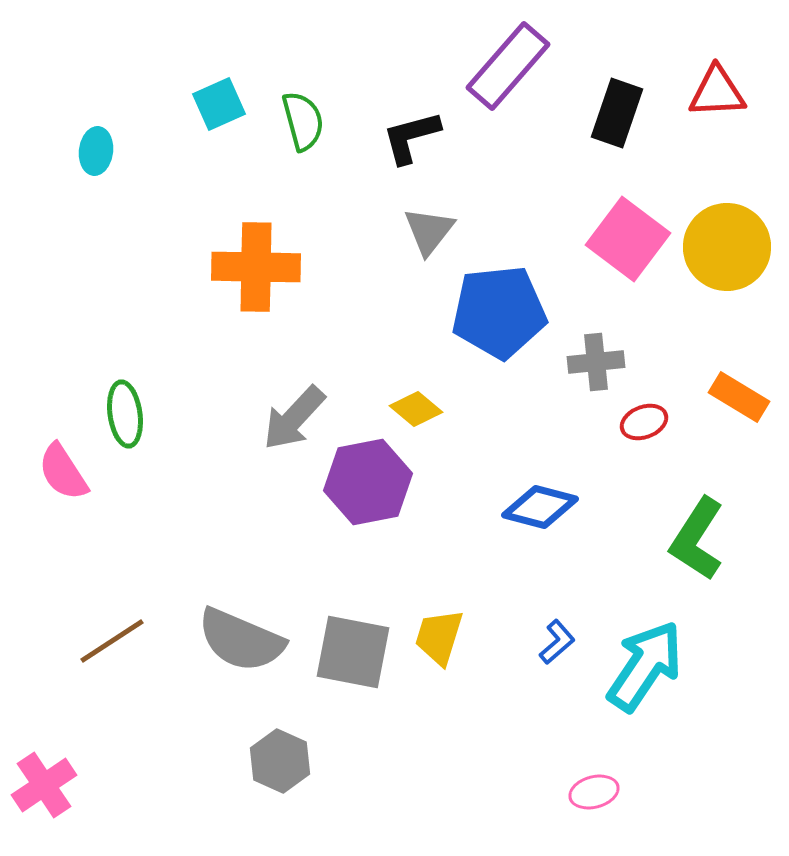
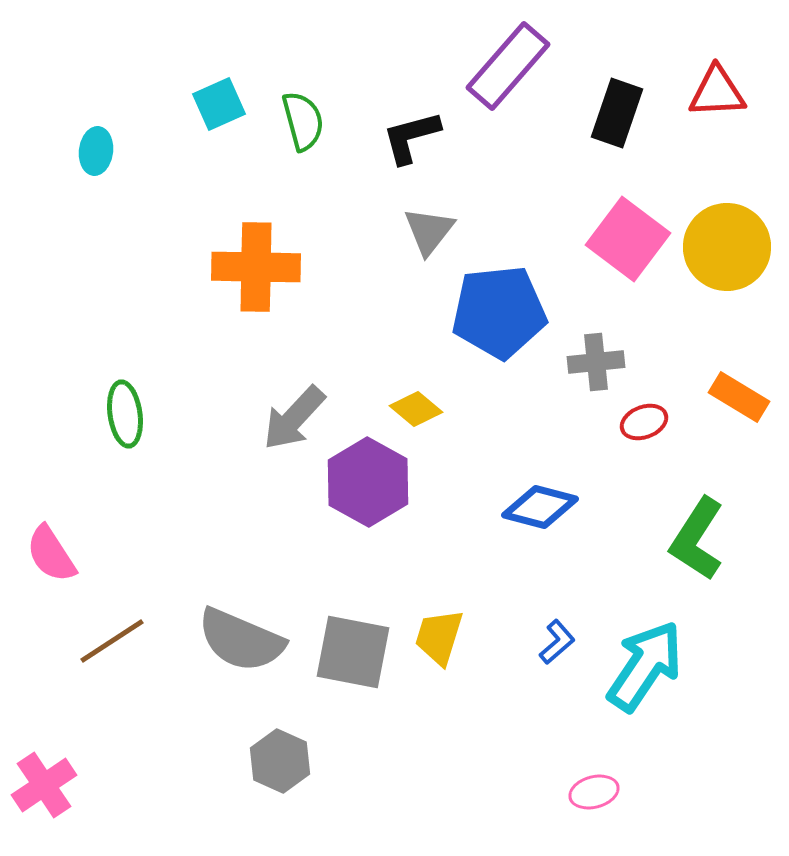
pink semicircle: moved 12 px left, 82 px down
purple hexagon: rotated 20 degrees counterclockwise
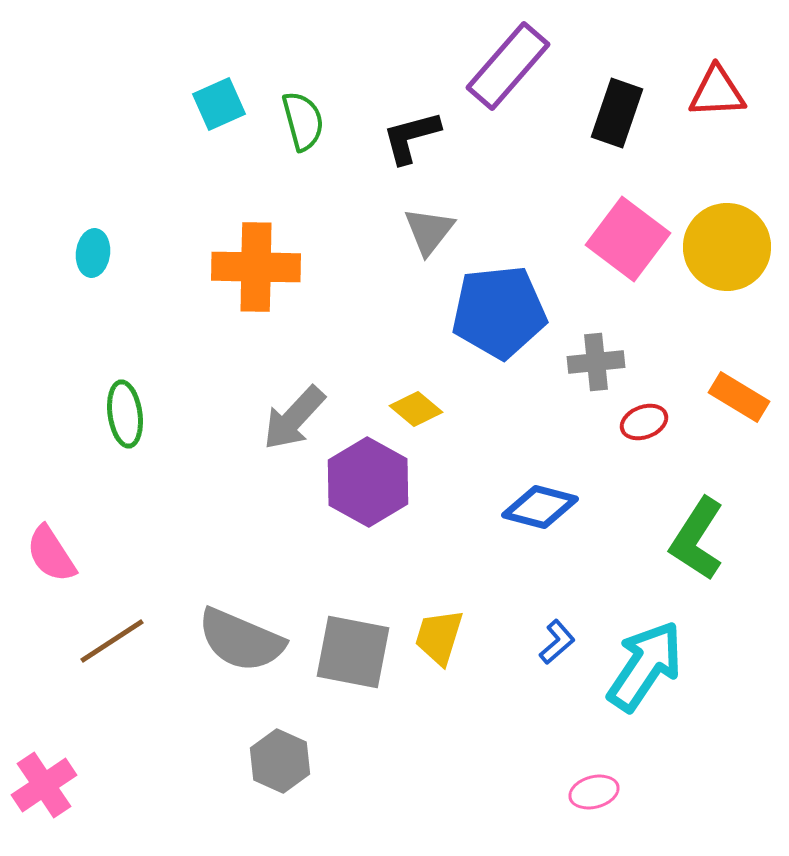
cyan ellipse: moved 3 px left, 102 px down
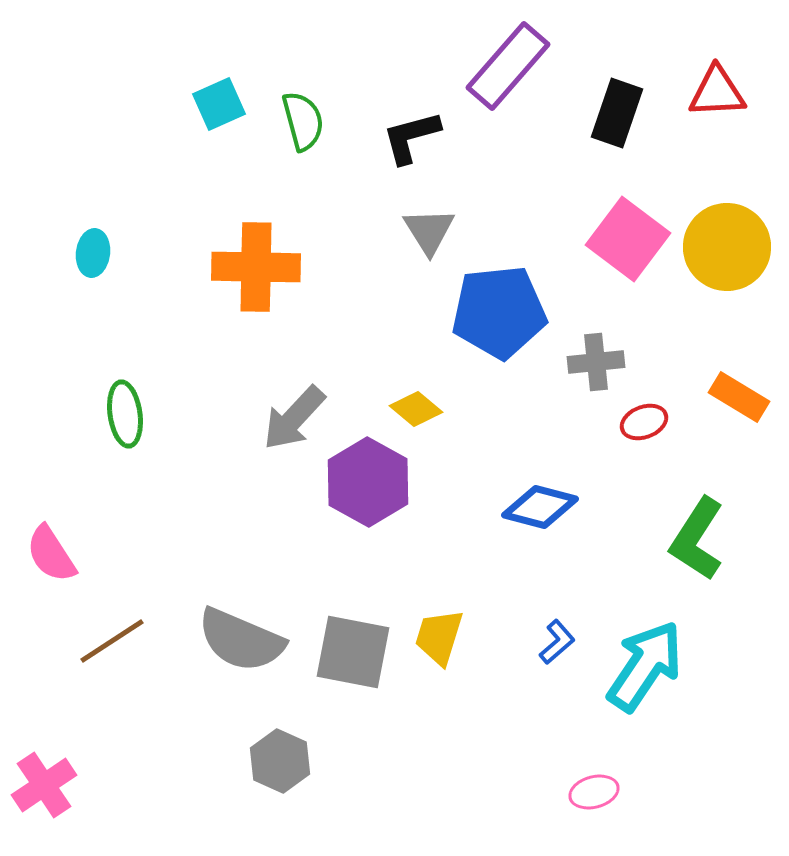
gray triangle: rotated 10 degrees counterclockwise
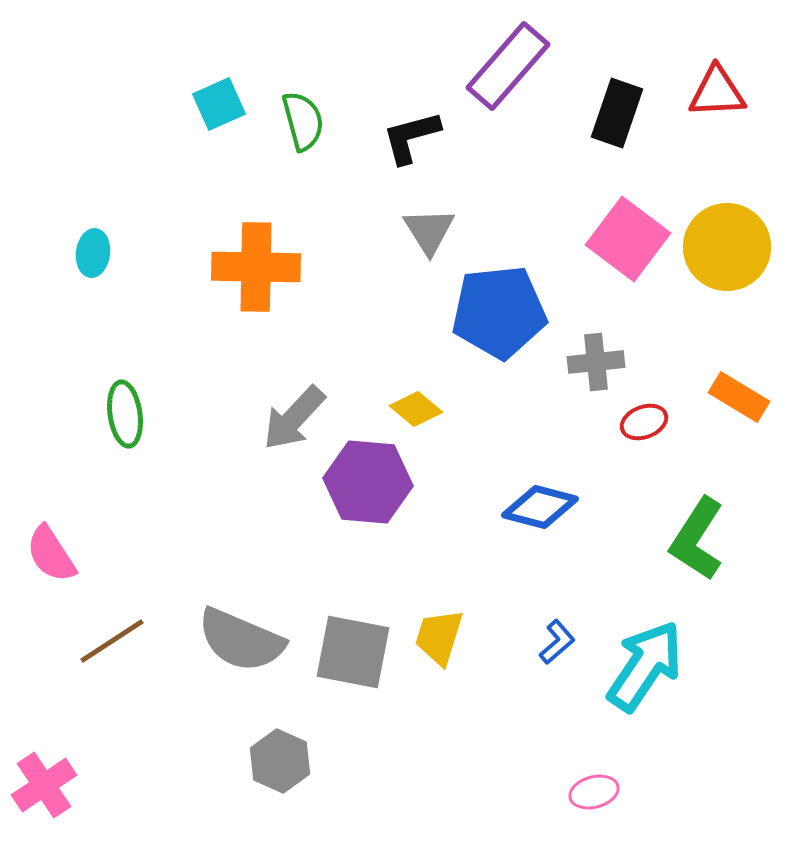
purple hexagon: rotated 24 degrees counterclockwise
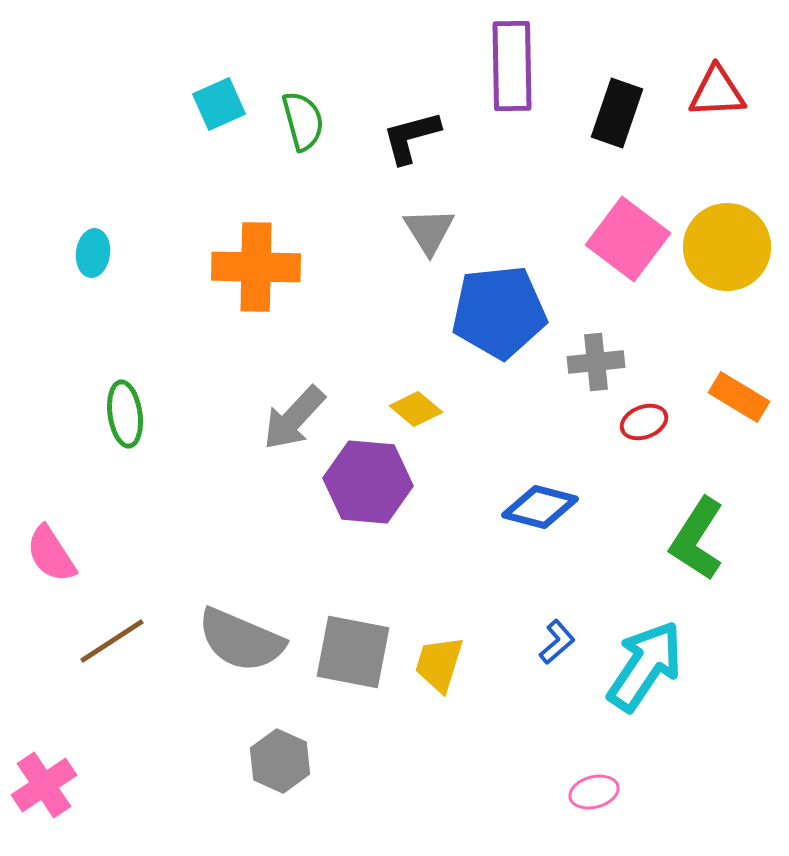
purple rectangle: moved 4 px right; rotated 42 degrees counterclockwise
yellow trapezoid: moved 27 px down
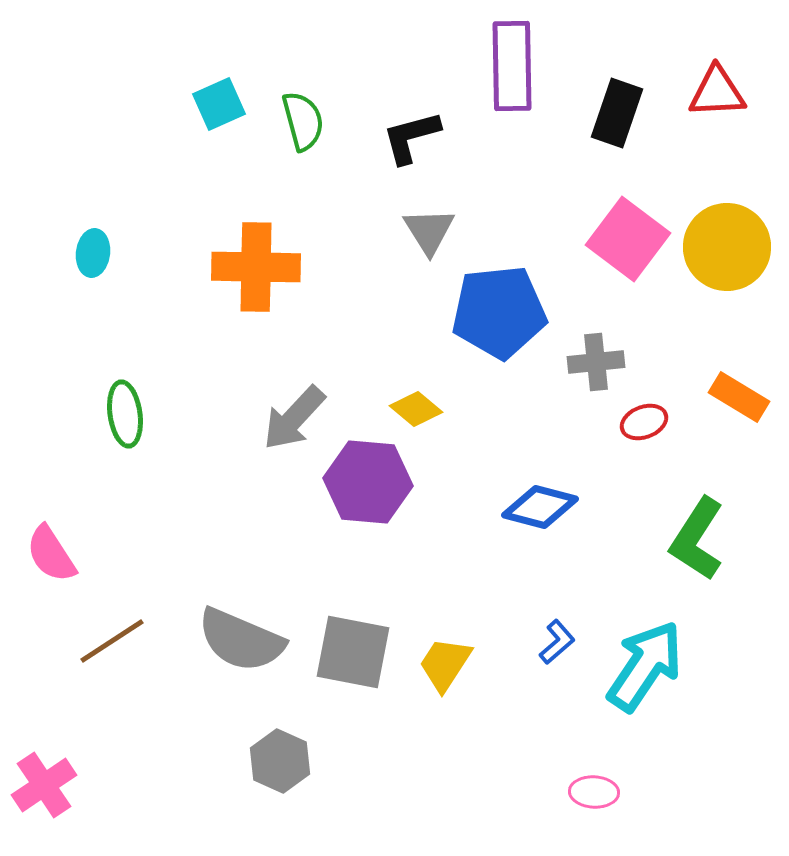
yellow trapezoid: moved 6 px right; rotated 16 degrees clockwise
pink ellipse: rotated 18 degrees clockwise
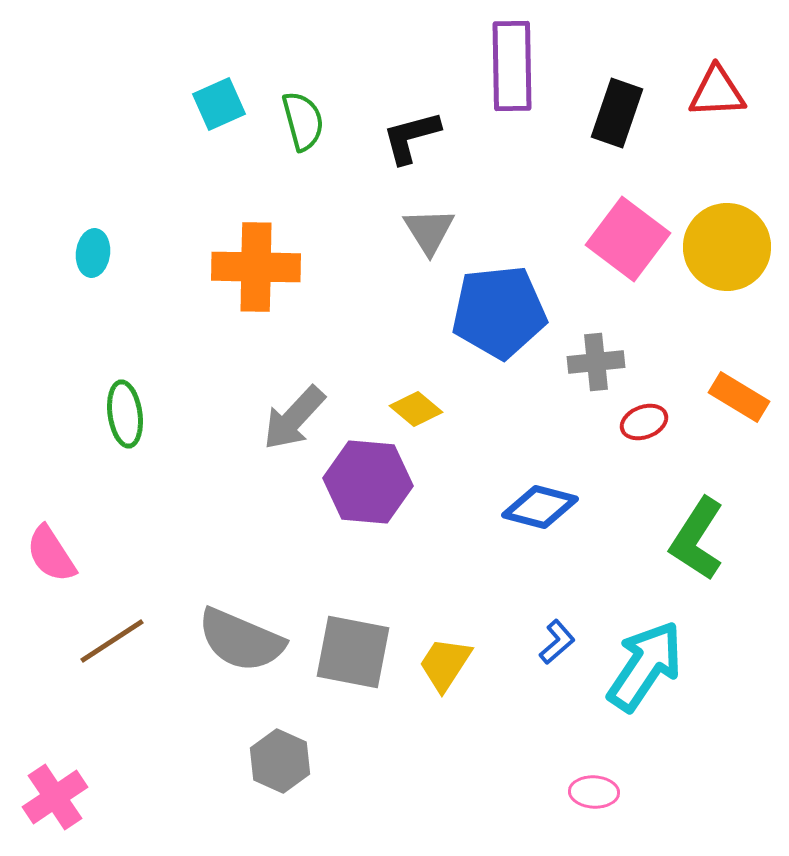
pink cross: moved 11 px right, 12 px down
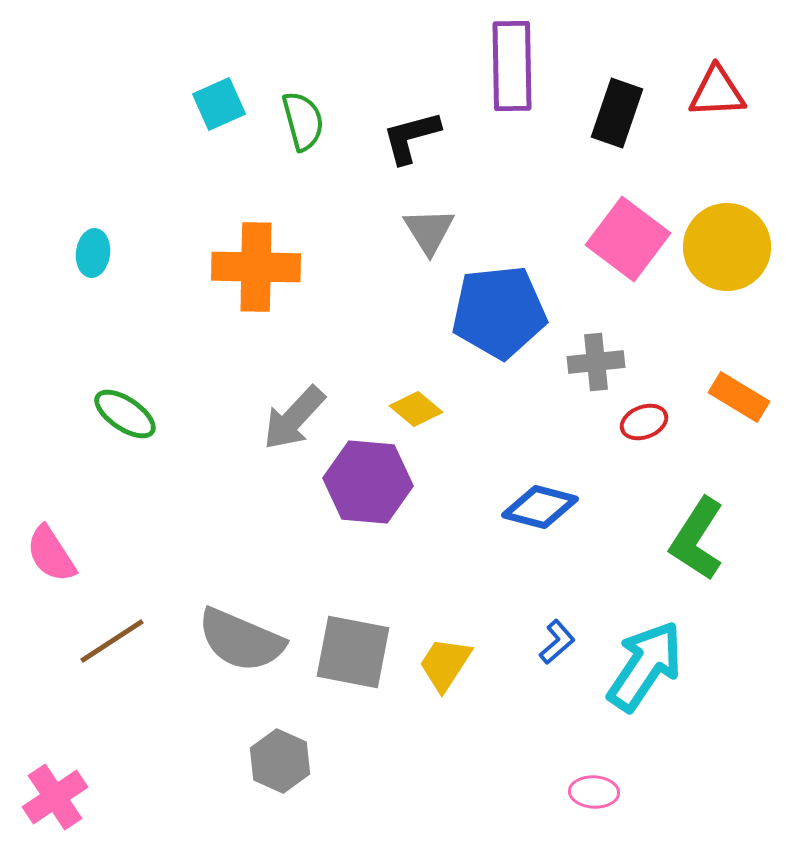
green ellipse: rotated 48 degrees counterclockwise
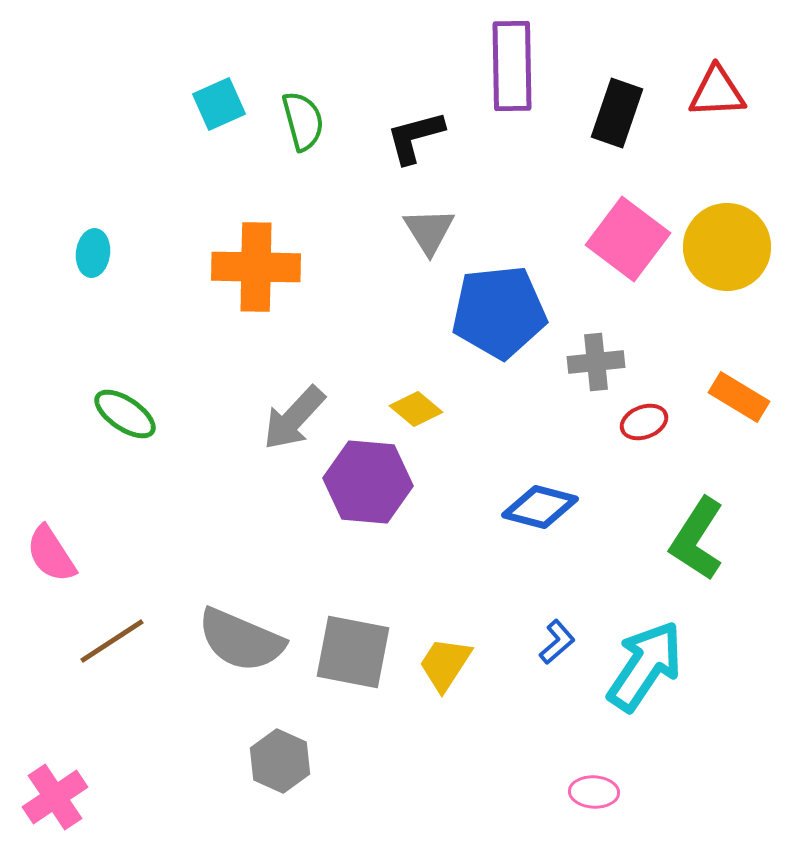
black L-shape: moved 4 px right
